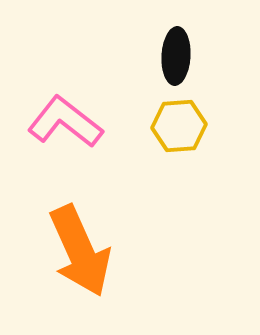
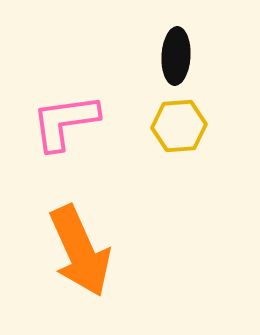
pink L-shape: rotated 46 degrees counterclockwise
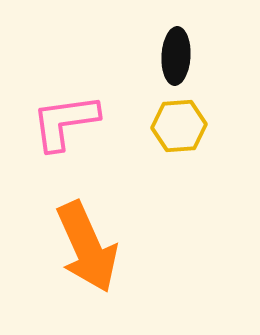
orange arrow: moved 7 px right, 4 px up
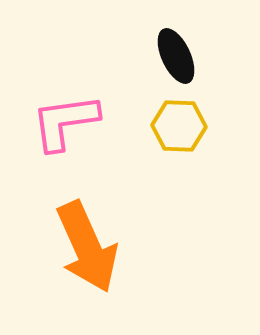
black ellipse: rotated 28 degrees counterclockwise
yellow hexagon: rotated 6 degrees clockwise
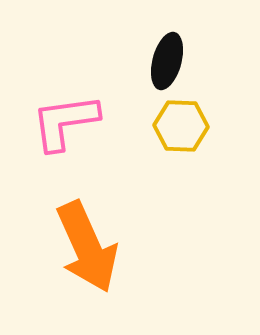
black ellipse: moved 9 px left, 5 px down; rotated 40 degrees clockwise
yellow hexagon: moved 2 px right
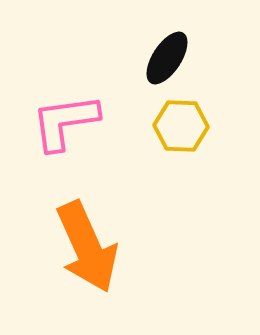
black ellipse: moved 3 px up; rotated 18 degrees clockwise
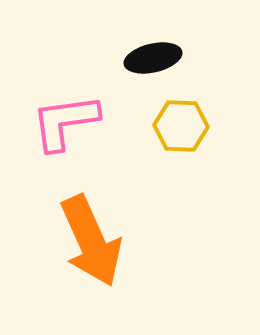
black ellipse: moved 14 px left; rotated 44 degrees clockwise
orange arrow: moved 4 px right, 6 px up
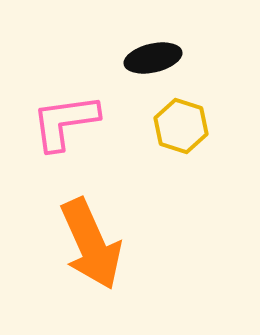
yellow hexagon: rotated 16 degrees clockwise
orange arrow: moved 3 px down
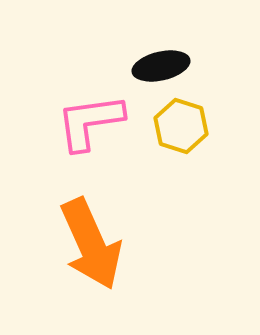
black ellipse: moved 8 px right, 8 px down
pink L-shape: moved 25 px right
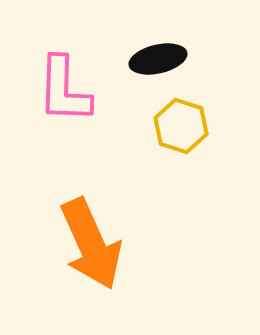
black ellipse: moved 3 px left, 7 px up
pink L-shape: moved 26 px left, 32 px up; rotated 80 degrees counterclockwise
